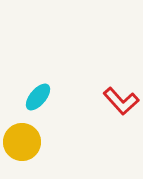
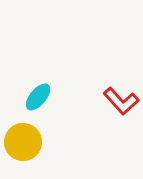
yellow circle: moved 1 px right
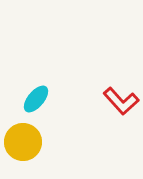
cyan ellipse: moved 2 px left, 2 px down
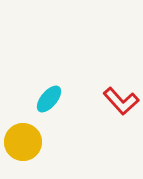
cyan ellipse: moved 13 px right
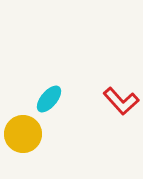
yellow circle: moved 8 px up
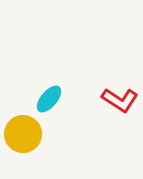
red L-shape: moved 1 px left, 1 px up; rotated 15 degrees counterclockwise
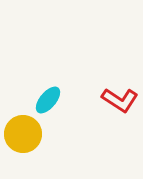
cyan ellipse: moved 1 px left, 1 px down
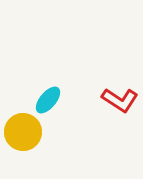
yellow circle: moved 2 px up
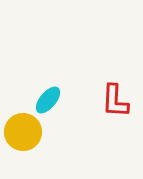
red L-shape: moved 5 px left, 1 px down; rotated 60 degrees clockwise
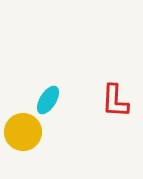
cyan ellipse: rotated 8 degrees counterclockwise
